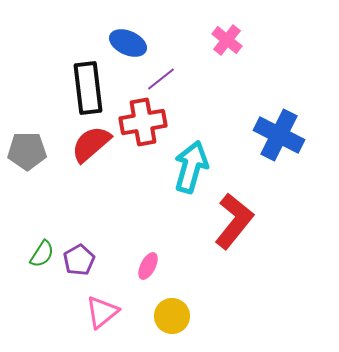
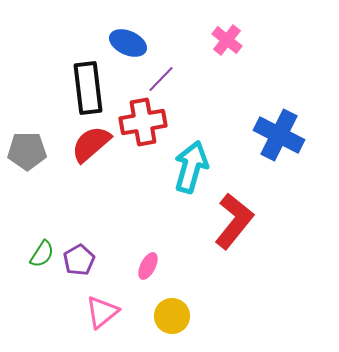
purple line: rotated 8 degrees counterclockwise
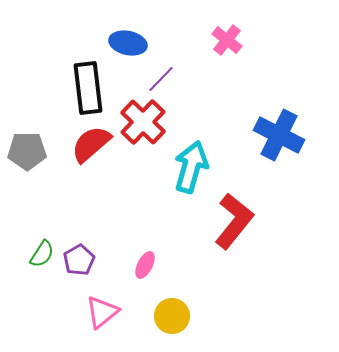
blue ellipse: rotated 12 degrees counterclockwise
red cross: rotated 36 degrees counterclockwise
pink ellipse: moved 3 px left, 1 px up
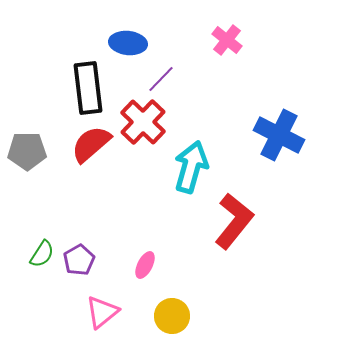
blue ellipse: rotated 6 degrees counterclockwise
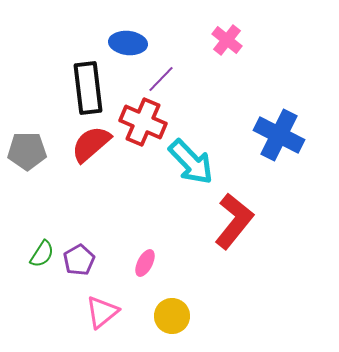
red cross: rotated 21 degrees counterclockwise
cyan arrow: moved 5 px up; rotated 120 degrees clockwise
pink ellipse: moved 2 px up
